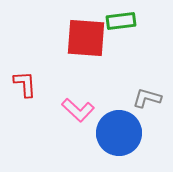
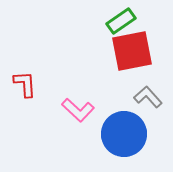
green rectangle: rotated 28 degrees counterclockwise
red square: moved 46 px right, 13 px down; rotated 15 degrees counterclockwise
gray L-shape: moved 1 px right, 1 px up; rotated 32 degrees clockwise
blue circle: moved 5 px right, 1 px down
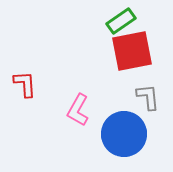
gray L-shape: rotated 36 degrees clockwise
pink L-shape: rotated 76 degrees clockwise
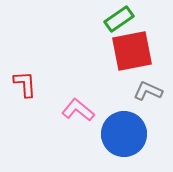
green rectangle: moved 2 px left, 2 px up
gray L-shape: moved 6 px up; rotated 60 degrees counterclockwise
pink L-shape: rotated 100 degrees clockwise
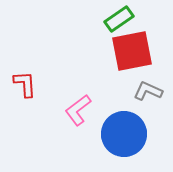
pink L-shape: rotated 76 degrees counterclockwise
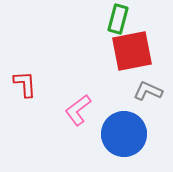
green rectangle: moved 1 px left; rotated 40 degrees counterclockwise
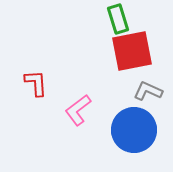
green rectangle: rotated 32 degrees counterclockwise
red L-shape: moved 11 px right, 1 px up
blue circle: moved 10 px right, 4 px up
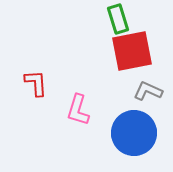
pink L-shape: rotated 36 degrees counterclockwise
blue circle: moved 3 px down
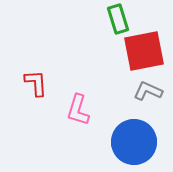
red square: moved 12 px right
blue circle: moved 9 px down
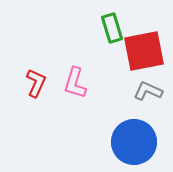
green rectangle: moved 6 px left, 9 px down
red L-shape: rotated 28 degrees clockwise
pink L-shape: moved 3 px left, 27 px up
